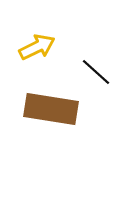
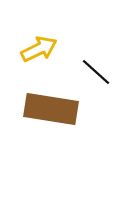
yellow arrow: moved 2 px right, 2 px down
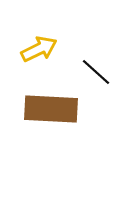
brown rectangle: rotated 6 degrees counterclockwise
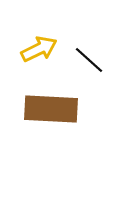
black line: moved 7 px left, 12 px up
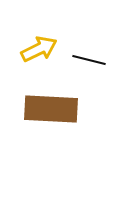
black line: rotated 28 degrees counterclockwise
